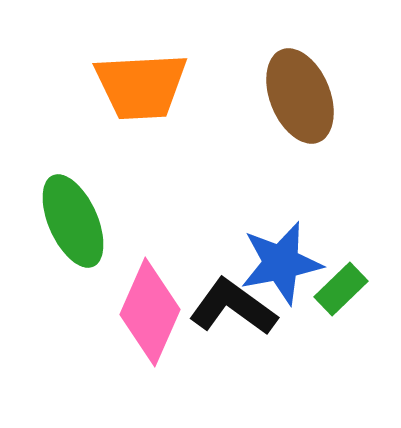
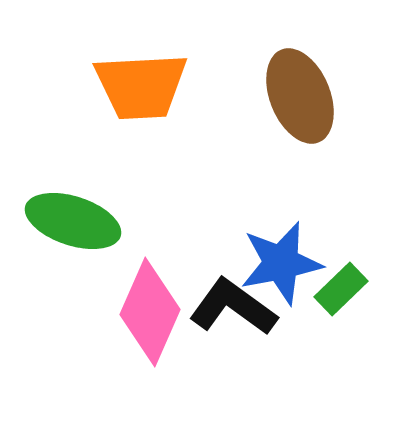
green ellipse: rotated 48 degrees counterclockwise
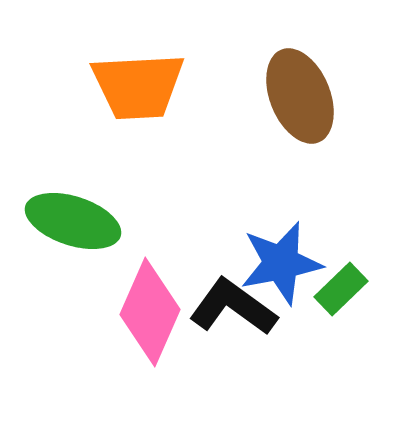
orange trapezoid: moved 3 px left
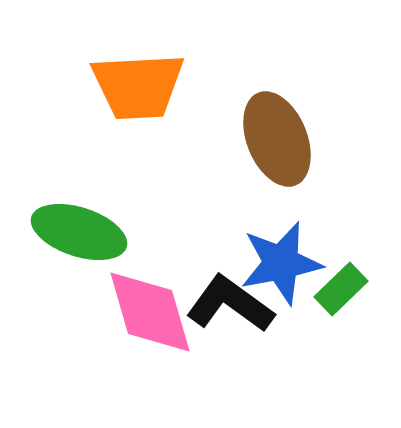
brown ellipse: moved 23 px left, 43 px down
green ellipse: moved 6 px right, 11 px down
black L-shape: moved 3 px left, 3 px up
pink diamond: rotated 40 degrees counterclockwise
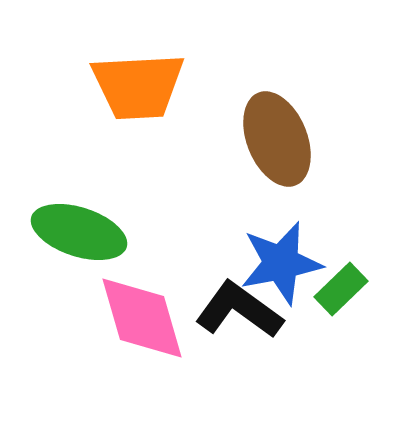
black L-shape: moved 9 px right, 6 px down
pink diamond: moved 8 px left, 6 px down
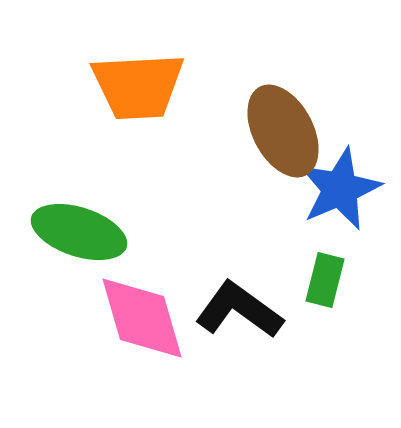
brown ellipse: moved 6 px right, 8 px up; rotated 6 degrees counterclockwise
blue star: moved 59 px right, 74 px up; rotated 12 degrees counterclockwise
green rectangle: moved 16 px left, 9 px up; rotated 32 degrees counterclockwise
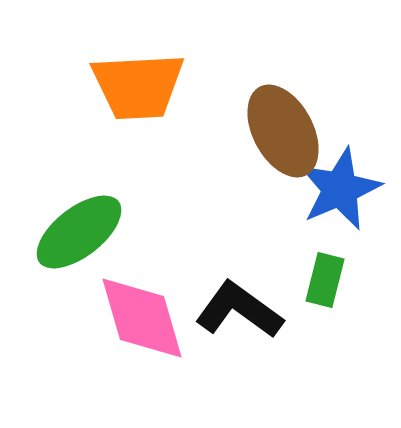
green ellipse: rotated 56 degrees counterclockwise
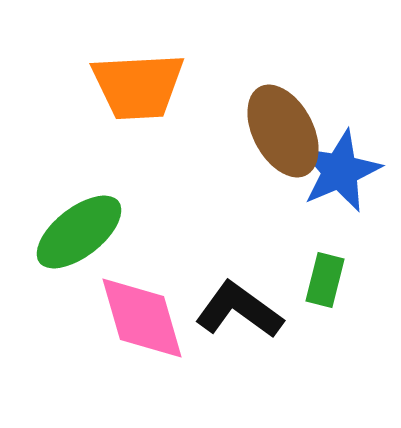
blue star: moved 18 px up
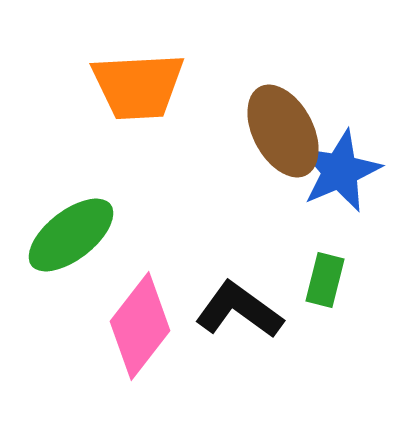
green ellipse: moved 8 px left, 3 px down
pink diamond: moved 2 px left, 8 px down; rotated 54 degrees clockwise
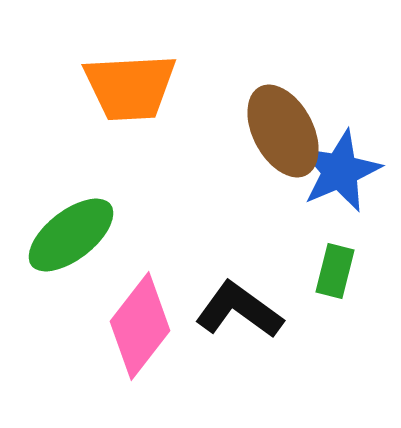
orange trapezoid: moved 8 px left, 1 px down
green rectangle: moved 10 px right, 9 px up
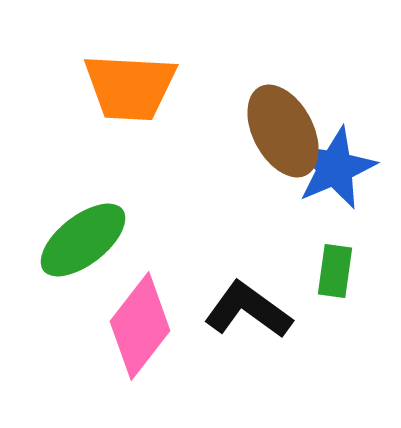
orange trapezoid: rotated 6 degrees clockwise
blue star: moved 5 px left, 3 px up
green ellipse: moved 12 px right, 5 px down
green rectangle: rotated 6 degrees counterclockwise
black L-shape: moved 9 px right
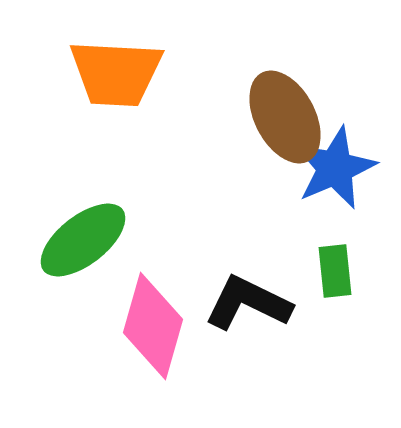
orange trapezoid: moved 14 px left, 14 px up
brown ellipse: moved 2 px right, 14 px up
green rectangle: rotated 14 degrees counterclockwise
black L-shape: moved 7 px up; rotated 10 degrees counterclockwise
pink diamond: moved 13 px right; rotated 22 degrees counterclockwise
